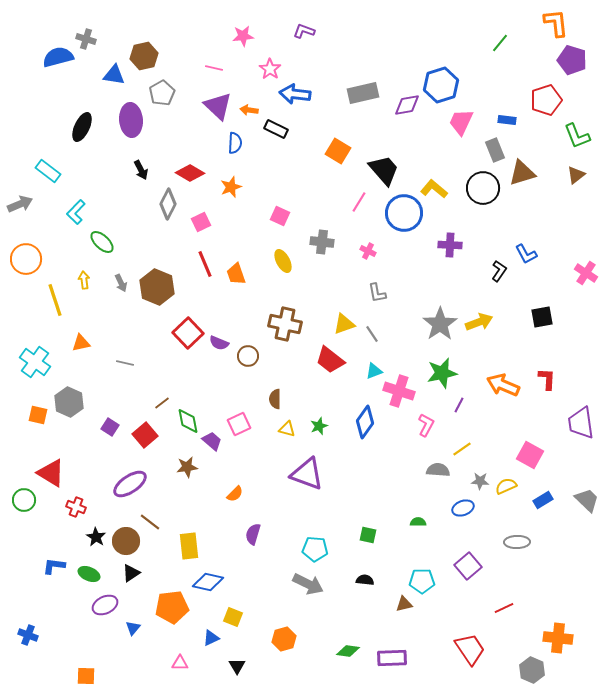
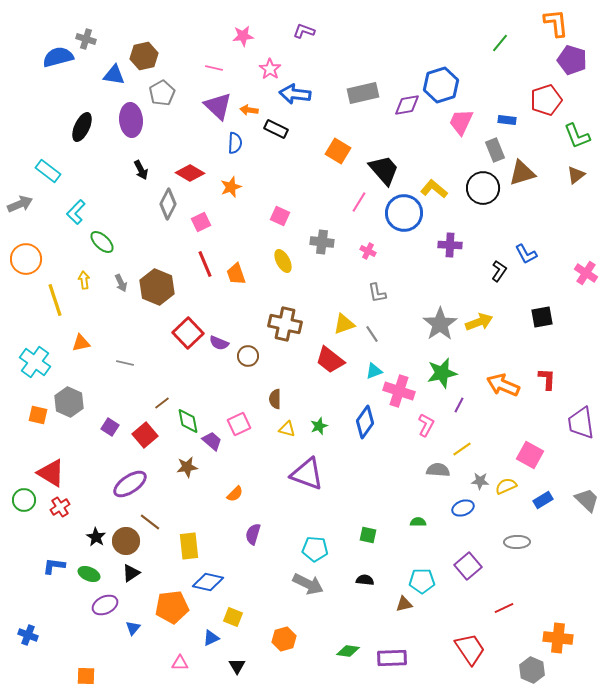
red cross at (76, 507): moved 16 px left; rotated 36 degrees clockwise
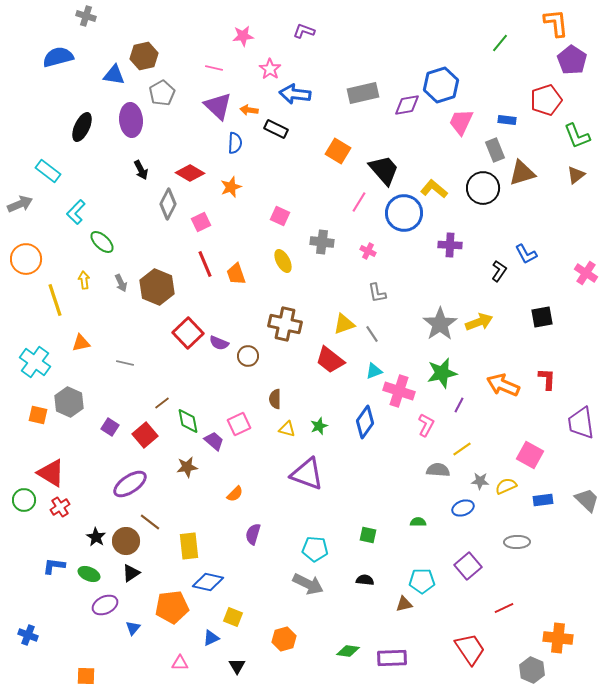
gray cross at (86, 39): moved 23 px up
purple pentagon at (572, 60): rotated 16 degrees clockwise
purple trapezoid at (212, 441): moved 2 px right
blue rectangle at (543, 500): rotated 24 degrees clockwise
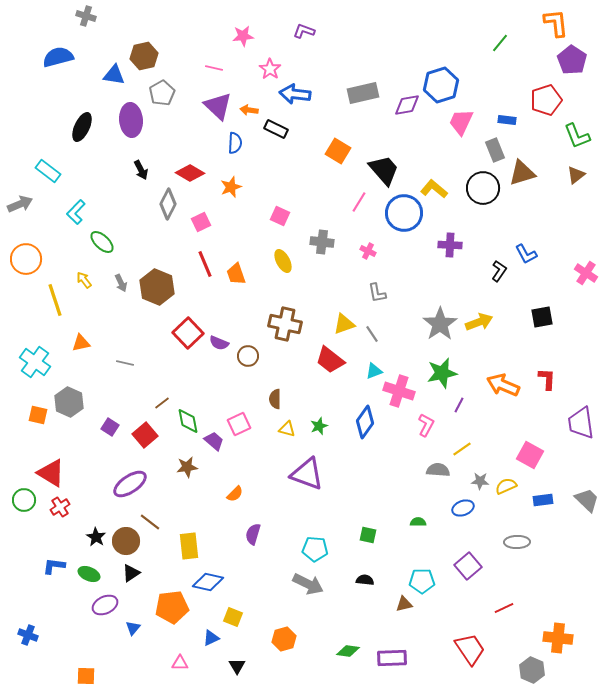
yellow arrow at (84, 280): rotated 30 degrees counterclockwise
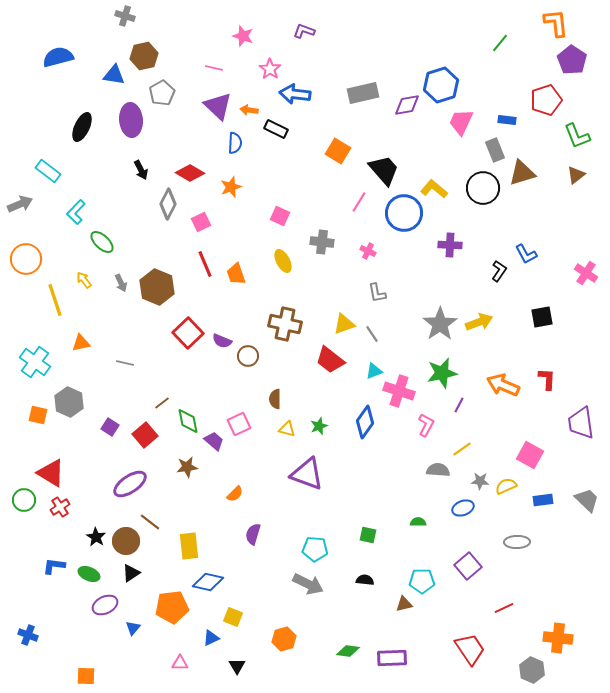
gray cross at (86, 16): moved 39 px right
pink star at (243, 36): rotated 25 degrees clockwise
purple semicircle at (219, 343): moved 3 px right, 2 px up
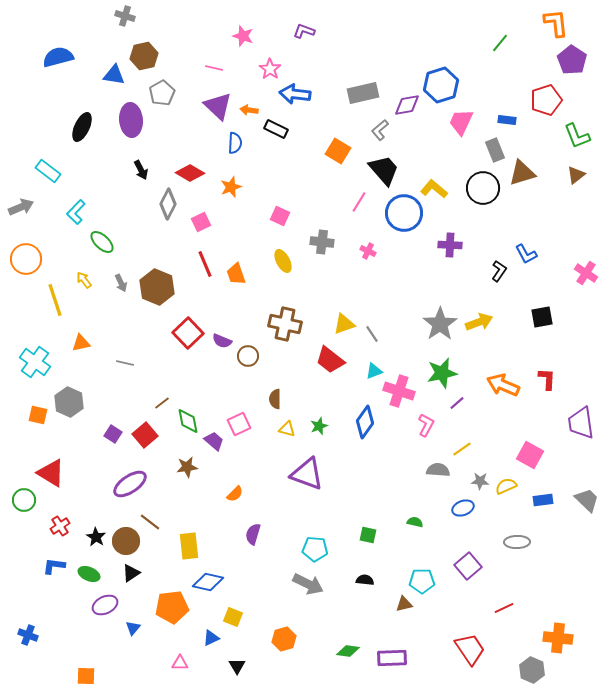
gray arrow at (20, 204): moved 1 px right, 3 px down
gray L-shape at (377, 293): moved 3 px right, 163 px up; rotated 60 degrees clockwise
purple line at (459, 405): moved 2 px left, 2 px up; rotated 21 degrees clockwise
purple square at (110, 427): moved 3 px right, 7 px down
red cross at (60, 507): moved 19 px down
green semicircle at (418, 522): moved 3 px left; rotated 14 degrees clockwise
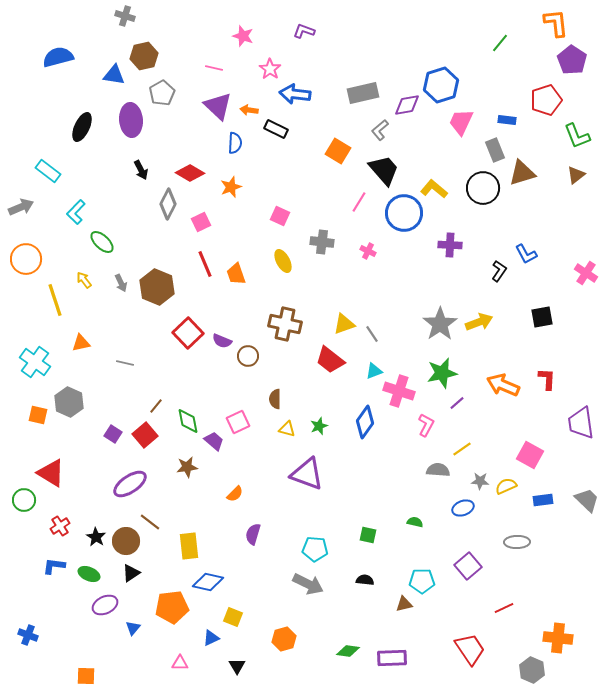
brown line at (162, 403): moved 6 px left, 3 px down; rotated 14 degrees counterclockwise
pink square at (239, 424): moved 1 px left, 2 px up
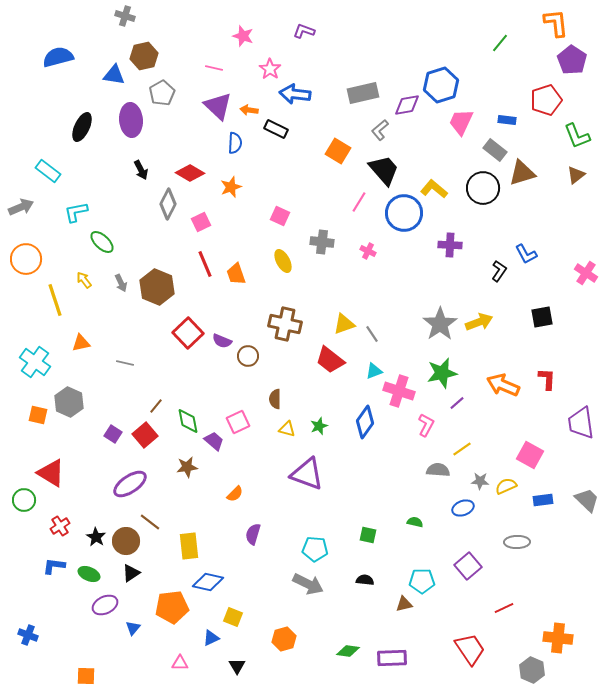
gray rectangle at (495, 150): rotated 30 degrees counterclockwise
cyan L-shape at (76, 212): rotated 35 degrees clockwise
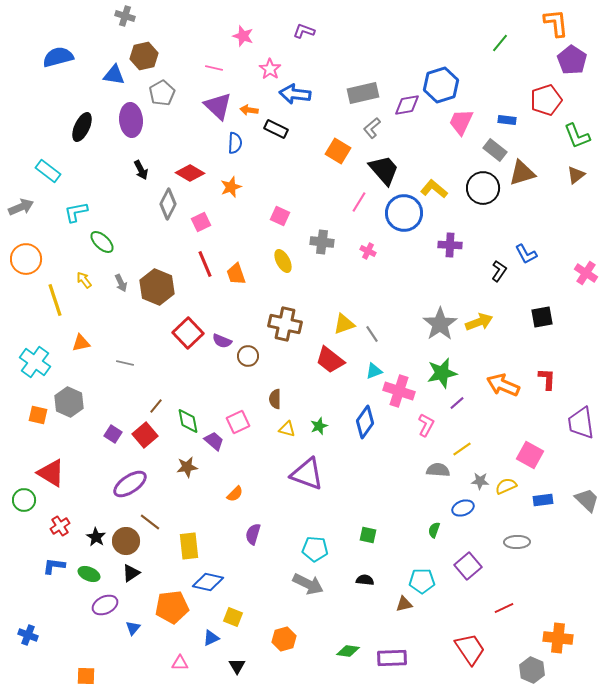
gray L-shape at (380, 130): moved 8 px left, 2 px up
green semicircle at (415, 522): moved 19 px right, 8 px down; rotated 84 degrees counterclockwise
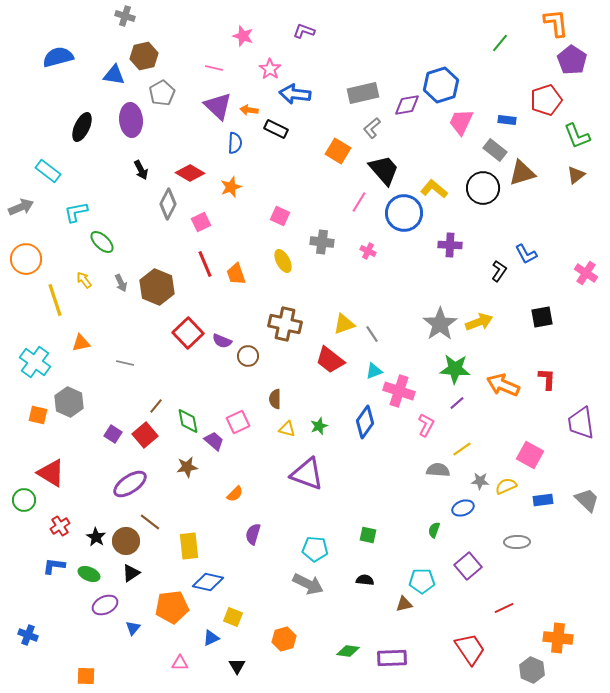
green star at (442, 373): moved 13 px right, 4 px up; rotated 16 degrees clockwise
